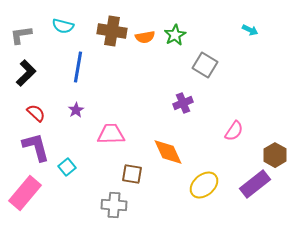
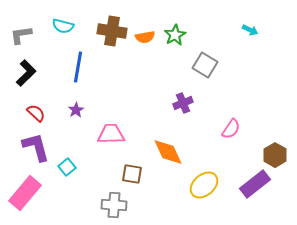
pink semicircle: moved 3 px left, 2 px up
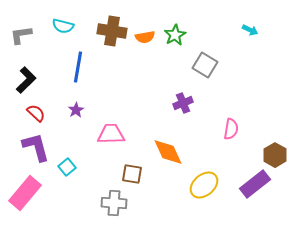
black L-shape: moved 7 px down
pink semicircle: rotated 25 degrees counterclockwise
gray cross: moved 2 px up
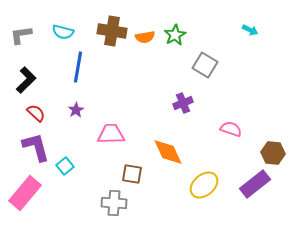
cyan semicircle: moved 6 px down
pink semicircle: rotated 80 degrees counterclockwise
brown hexagon: moved 2 px left, 2 px up; rotated 25 degrees counterclockwise
cyan square: moved 2 px left, 1 px up
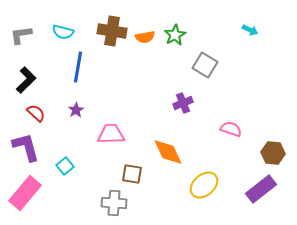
purple L-shape: moved 10 px left
purple rectangle: moved 6 px right, 5 px down
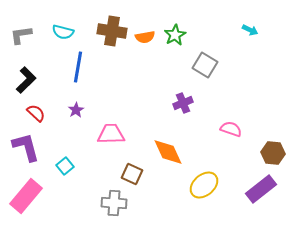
brown square: rotated 15 degrees clockwise
pink rectangle: moved 1 px right, 3 px down
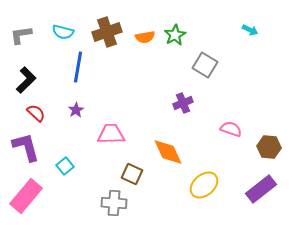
brown cross: moved 5 px left, 1 px down; rotated 28 degrees counterclockwise
brown hexagon: moved 4 px left, 6 px up
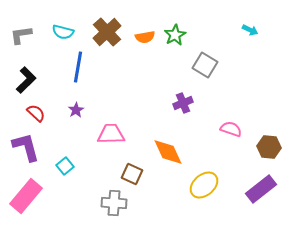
brown cross: rotated 24 degrees counterclockwise
